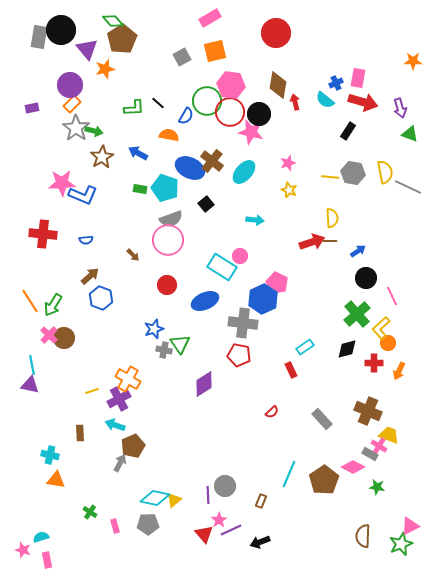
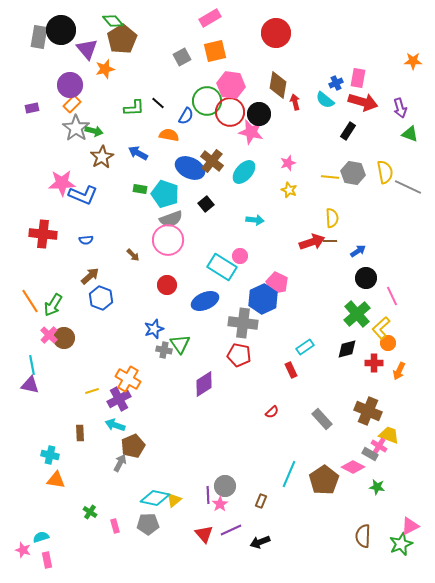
cyan pentagon at (165, 188): moved 6 px down
pink star at (219, 520): moved 1 px right, 16 px up
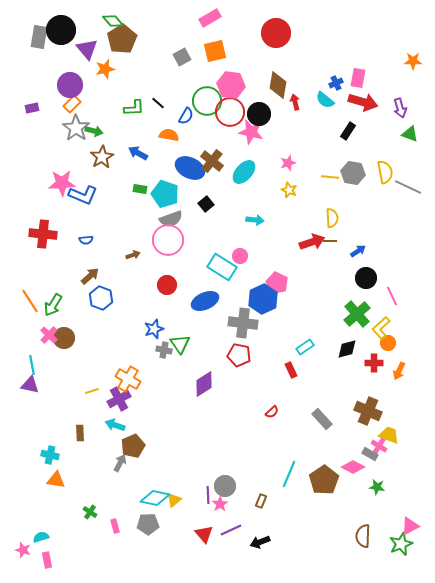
brown arrow at (133, 255): rotated 64 degrees counterclockwise
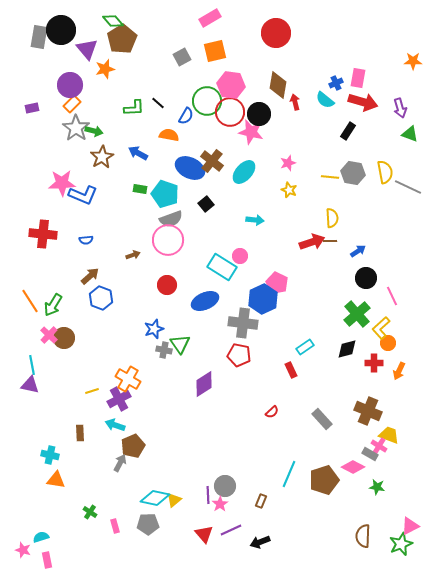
brown pentagon at (324, 480): rotated 16 degrees clockwise
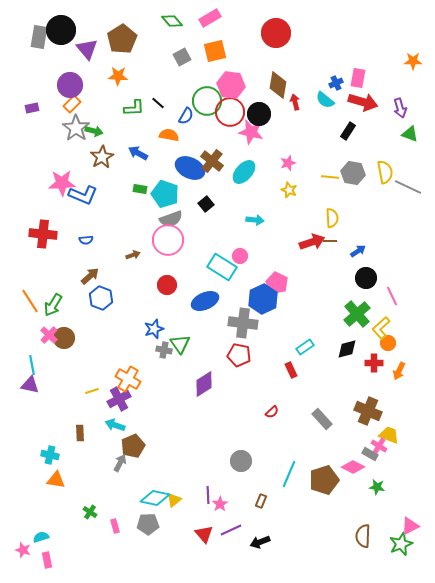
green diamond at (113, 21): moved 59 px right
orange star at (105, 69): moved 13 px right, 7 px down; rotated 18 degrees clockwise
gray circle at (225, 486): moved 16 px right, 25 px up
